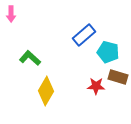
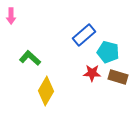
pink arrow: moved 2 px down
red star: moved 4 px left, 13 px up
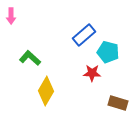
brown rectangle: moved 26 px down
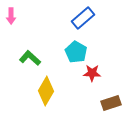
blue rectangle: moved 1 px left, 17 px up
cyan pentagon: moved 32 px left; rotated 15 degrees clockwise
brown rectangle: moved 7 px left; rotated 36 degrees counterclockwise
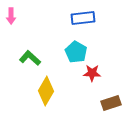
blue rectangle: rotated 35 degrees clockwise
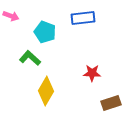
pink arrow: rotated 70 degrees counterclockwise
cyan pentagon: moved 31 px left, 20 px up; rotated 10 degrees counterclockwise
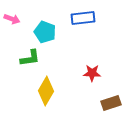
pink arrow: moved 1 px right, 3 px down
green L-shape: rotated 130 degrees clockwise
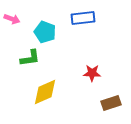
yellow diamond: moved 1 px left, 1 px down; rotated 36 degrees clockwise
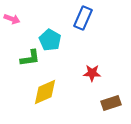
blue rectangle: rotated 60 degrees counterclockwise
cyan pentagon: moved 5 px right, 8 px down; rotated 10 degrees clockwise
